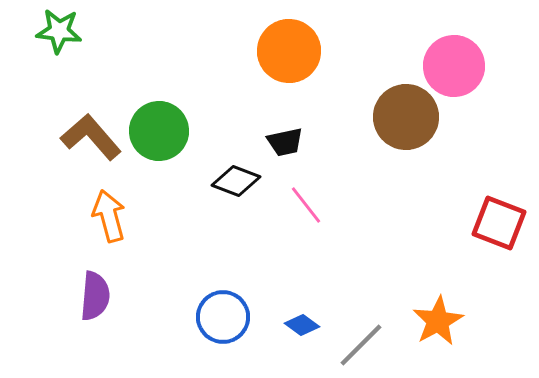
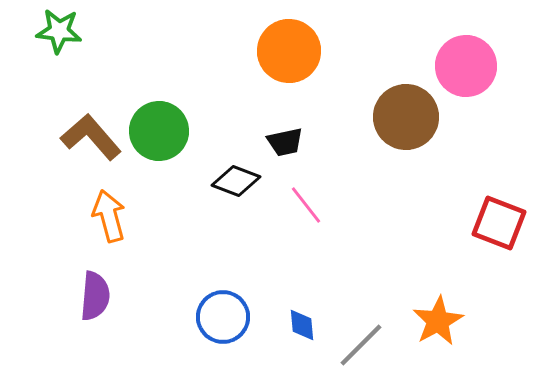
pink circle: moved 12 px right
blue diamond: rotated 48 degrees clockwise
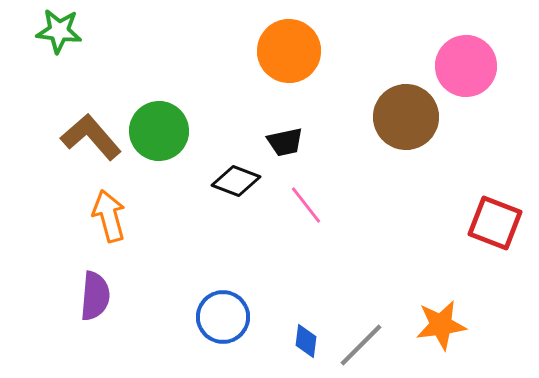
red square: moved 4 px left
orange star: moved 3 px right, 4 px down; rotated 21 degrees clockwise
blue diamond: moved 4 px right, 16 px down; rotated 12 degrees clockwise
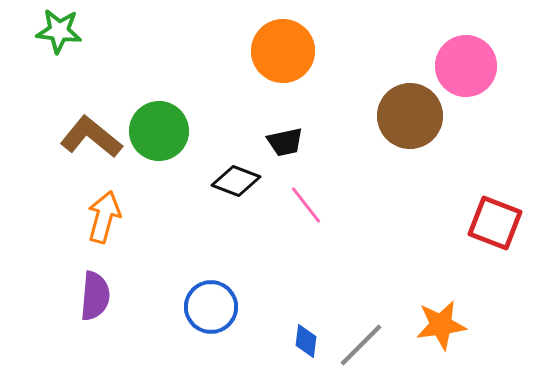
orange circle: moved 6 px left
brown circle: moved 4 px right, 1 px up
brown L-shape: rotated 10 degrees counterclockwise
orange arrow: moved 5 px left, 1 px down; rotated 30 degrees clockwise
blue circle: moved 12 px left, 10 px up
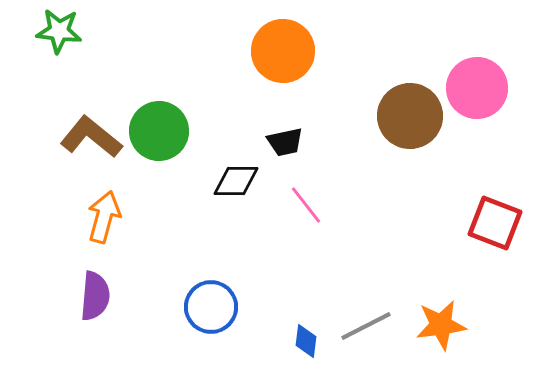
pink circle: moved 11 px right, 22 px down
black diamond: rotated 21 degrees counterclockwise
gray line: moved 5 px right, 19 px up; rotated 18 degrees clockwise
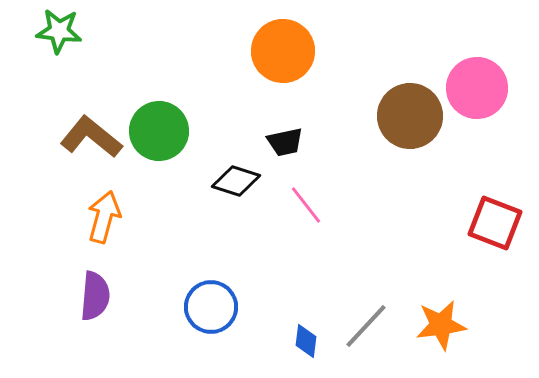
black diamond: rotated 18 degrees clockwise
gray line: rotated 20 degrees counterclockwise
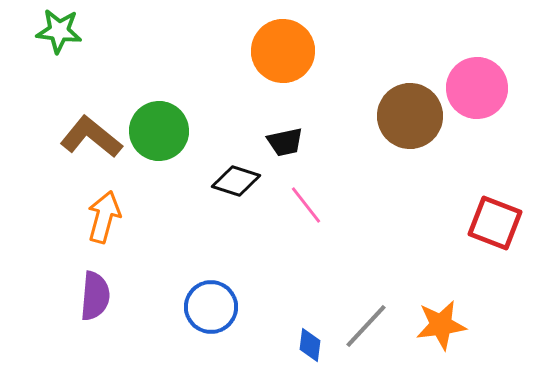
blue diamond: moved 4 px right, 4 px down
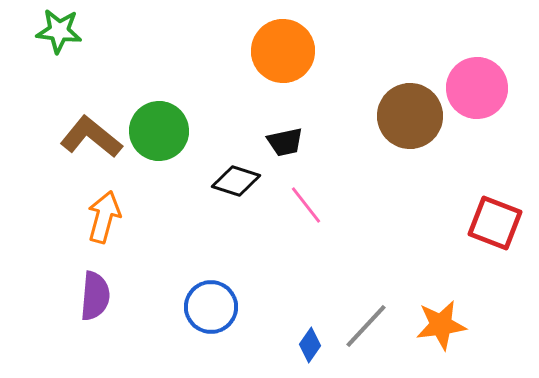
blue diamond: rotated 28 degrees clockwise
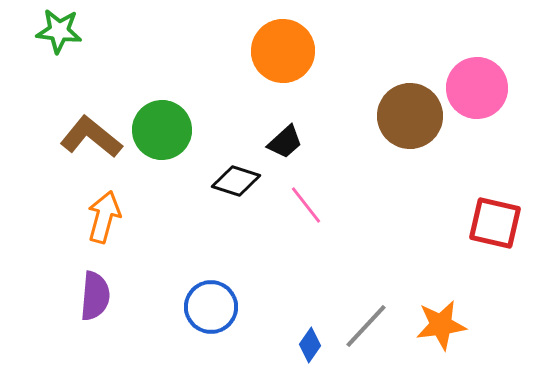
green circle: moved 3 px right, 1 px up
black trapezoid: rotated 30 degrees counterclockwise
red square: rotated 8 degrees counterclockwise
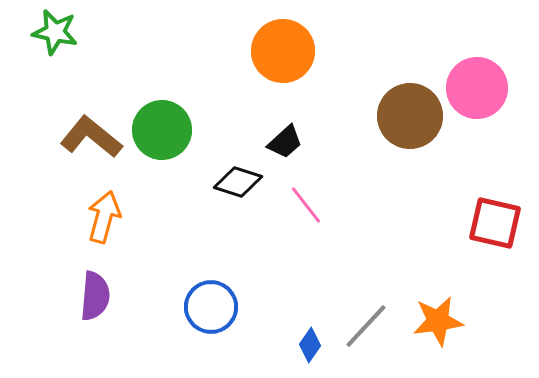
green star: moved 4 px left, 1 px down; rotated 6 degrees clockwise
black diamond: moved 2 px right, 1 px down
orange star: moved 3 px left, 4 px up
